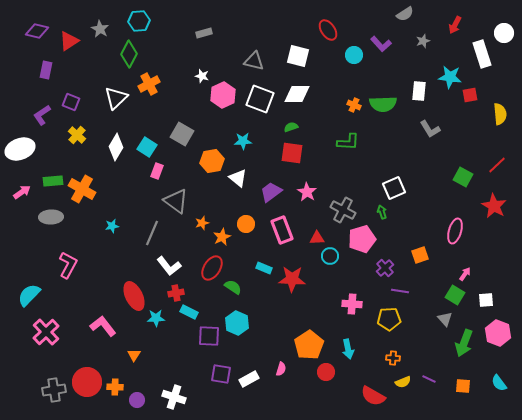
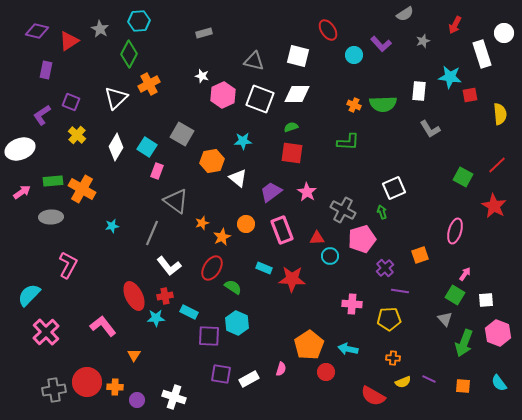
red cross at (176, 293): moved 11 px left, 3 px down
cyan arrow at (348, 349): rotated 114 degrees clockwise
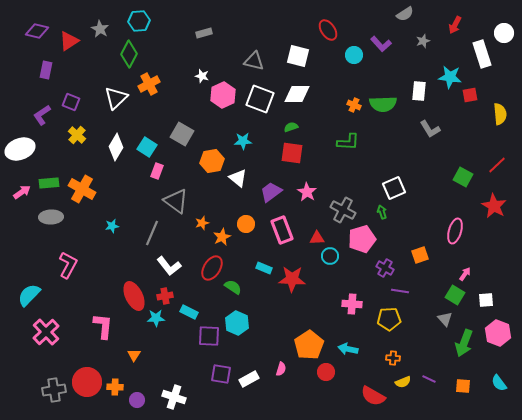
green rectangle at (53, 181): moved 4 px left, 2 px down
purple cross at (385, 268): rotated 18 degrees counterclockwise
pink L-shape at (103, 326): rotated 44 degrees clockwise
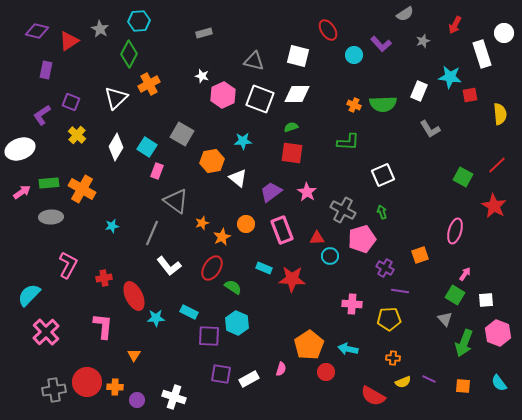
white rectangle at (419, 91): rotated 18 degrees clockwise
white square at (394, 188): moved 11 px left, 13 px up
red cross at (165, 296): moved 61 px left, 18 px up
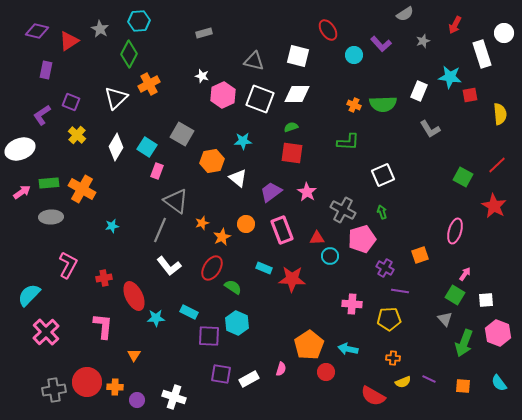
gray line at (152, 233): moved 8 px right, 3 px up
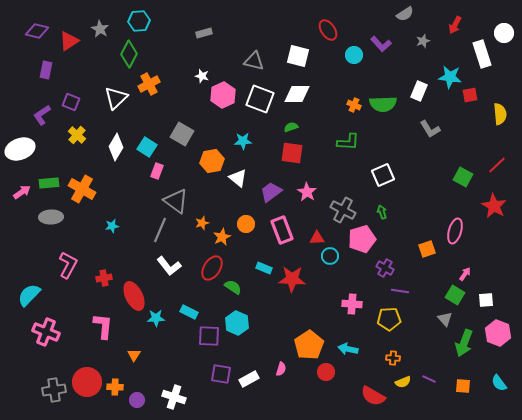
orange square at (420, 255): moved 7 px right, 6 px up
pink cross at (46, 332): rotated 24 degrees counterclockwise
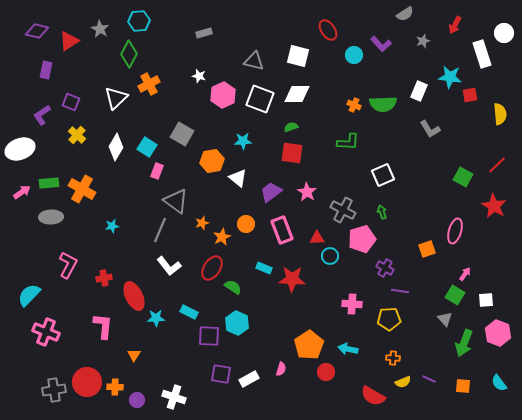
white star at (202, 76): moved 3 px left
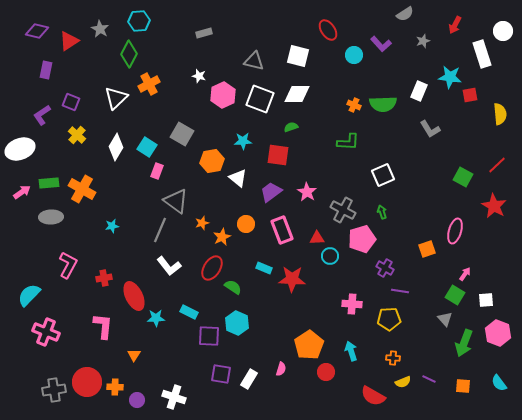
white circle at (504, 33): moved 1 px left, 2 px up
red square at (292, 153): moved 14 px left, 2 px down
cyan arrow at (348, 349): moved 3 px right, 2 px down; rotated 60 degrees clockwise
white rectangle at (249, 379): rotated 30 degrees counterclockwise
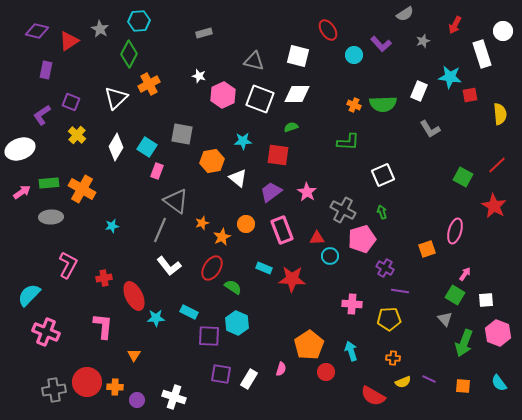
gray square at (182, 134): rotated 20 degrees counterclockwise
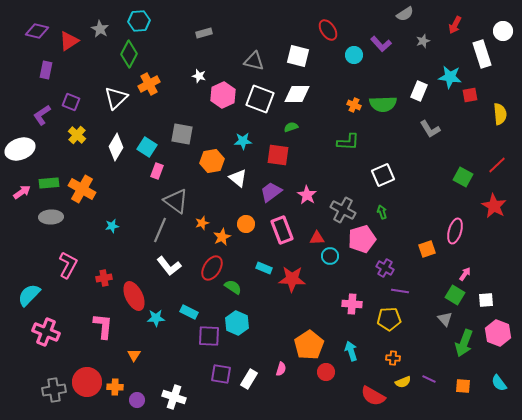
pink star at (307, 192): moved 3 px down
